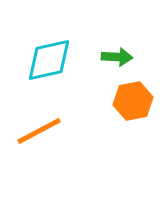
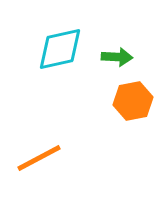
cyan diamond: moved 11 px right, 11 px up
orange line: moved 27 px down
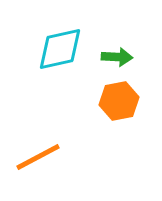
orange hexagon: moved 14 px left
orange line: moved 1 px left, 1 px up
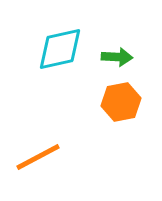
orange hexagon: moved 2 px right, 1 px down
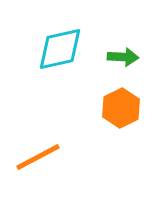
green arrow: moved 6 px right
orange hexagon: moved 6 px down; rotated 15 degrees counterclockwise
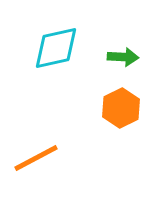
cyan diamond: moved 4 px left, 1 px up
orange line: moved 2 px left, 1 px down
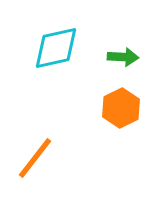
orange line: moved 1 px left; rotated 24 degrees counterclockwise
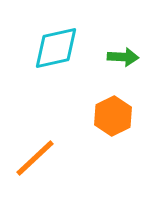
orange hexagon: moved 8 px left, 8 px down
orange line: rotated 9 degrees clockwise
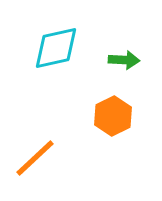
green arrow: moved 1 px right, 3 px down
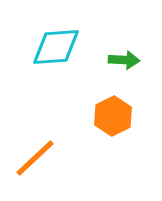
cyan diamond: moved 1 px up; rotated 9 degrees clockwise
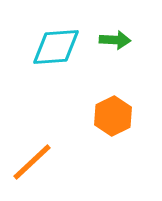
green arrow: moved 9 px left, 20 px up
orange line: moved 3 px left, 4 px down
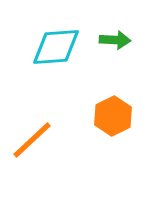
orange line: moved 22 px up
